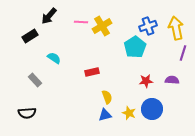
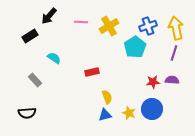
yellow cross: moved 7 px right
purple line: moved 9 px left
red star: moved 7 px right, 1 px down
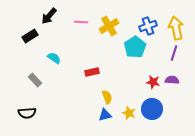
red star: rotated 16 degrees clockwise
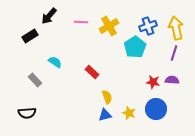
cyan semicircle: moved 1 px right, 4 px down
red rectangle: rotated 56 degrees clockwise
blue circle: moved 4 px right
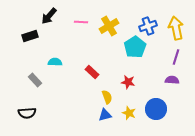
black rectangle: rotated 14 degrees clockwise
purple line: moved 2 px right, 4 px down
cyan semicircle: rotated 32 degrees counterclockwise
red star: moved 25 px left
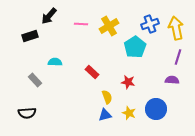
pink line: moved 2 px down
blue cross: moved 2 px right, 2 px up
purple line: moved 2 px right
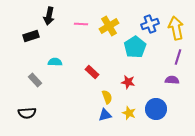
black arrow: rotated 30 degrees counterclockwise
black rectangle: moved 1 px right
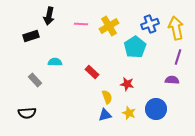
red star: moved 1 px left, 2 px down
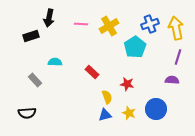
black arrow: moved 2 px down
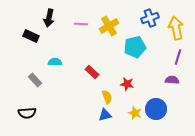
blue cross: moved 6 px up
black rectangle: rotated 42 degrees clockwise
cyan pentagon: rotated 20 degrees clockwise
yellow star: moved 6 px right
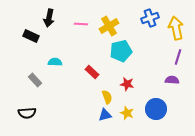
cyan pentagon: moved 14 px left, 4 px down
yellow star: moved 8 px left
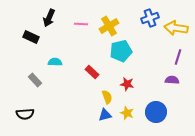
black arrow: rotated 12 degrees clockwise
yellow arrow: rotated 70 degrees counterclockwise
black rectangle: moved 1 px down
blue circle: moved 3 px down
black semicircle: moved 2 px left, 1 px down
